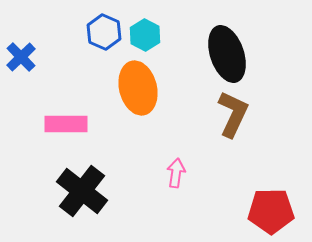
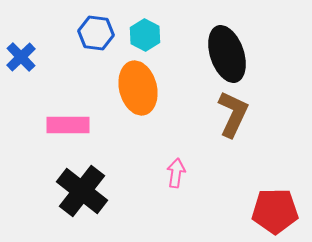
blue hexagon: moved 8 px left, 1 px down; rotated 16 degrees counterclockwise
pink rectangle: moved 2 px right, 1 px down
red pentagon: moved 4 px right
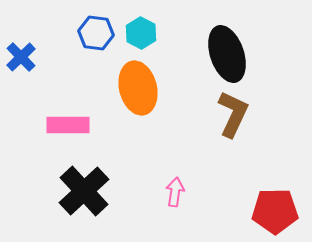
cyan hexagon: moved 4 px left, 2 px up
pink arrow: moved 1 px left, 19 px down
black cross: moved 2 px right; rotated 9 degrees clockwise
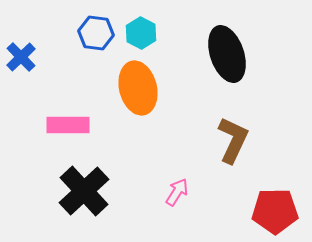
brown L-shape: moved 26 px down
pink arrow: moved 2 px right; rotated 24 degrees clockwise
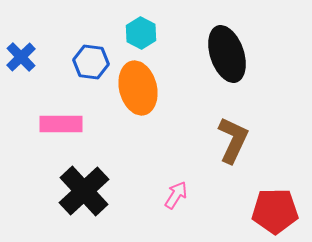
blue hexagon: moved 5 px left, 29 px down
pink rectangle: moved 7 px left, 1 px up
pink arrow: moved 1 px left, 3 px down
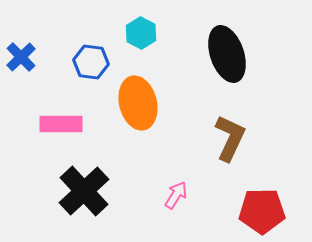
orange ellipse: moved 15 px down
brown L-shape: moved 3 px left, 2 px up
red pentagon: moved 13 px left
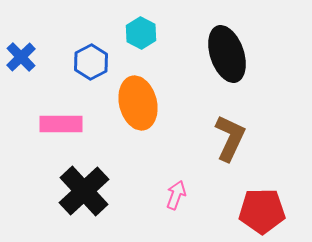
blue hexagon: rotated 24 degrees clockwise
pink arrow: rotated 12 degrees counterclockwise
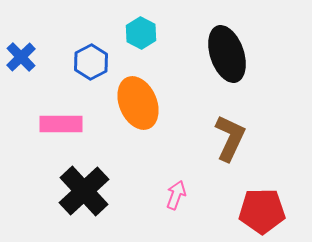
orange ellipse: rotated 9 degrees counterclockwise
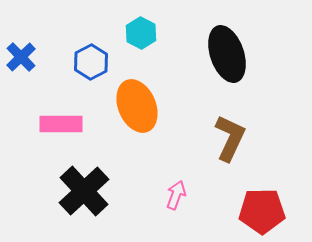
orange ellipse: moved 1 px left, 3 px down
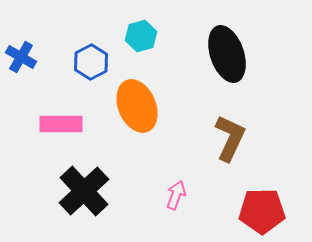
cyan hexagon: moved 3 px down; rotated 16 degrees clockwise
blue cross: rotated 16 degrees counterclockwise
